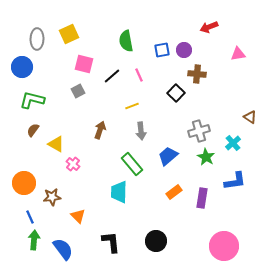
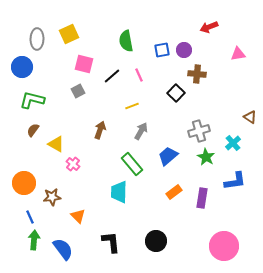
gray arrow: rotated 144 degrees counterclockwise
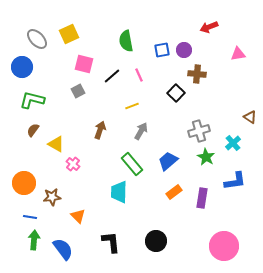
gray ellipse: rotated 45 degrees counterclockwise
blue trapezoid: moved 5 px down
blue line: rotated 56 degrees counterclockwise
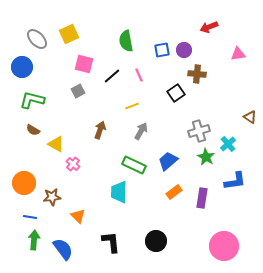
black square: rotated 12 degrees clockwise
brown semicircle: rotated 96 degrees counterclockwise
cyan cross: moved 5 px left, 1 px down
green rectangle: moved 2 px right, 1 px down; rotated 25 degrees counterclockwise
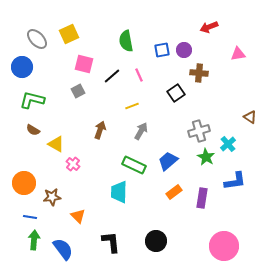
brown cross: moved 2 px right, 1 px up
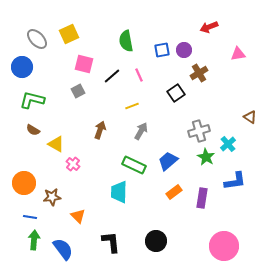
brown cross: rotated 36 degrees counterclockwise
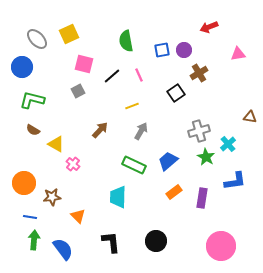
brown triangle: rotated 24 degrees counterclockwise
brown arrow: rotated 24 degrees clockwise
cyan trapezoid: moved 1 px left, 5 px down
pink circle: moved 3 px left
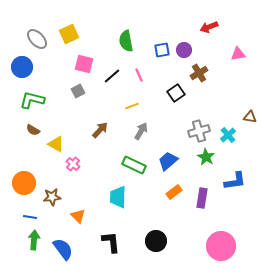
cyan cross: moved 9 px up
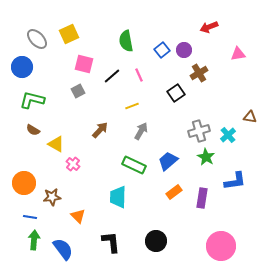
blue square: rotated 28 degrees counterclockwise
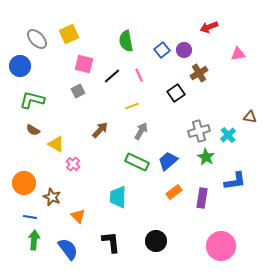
blue circle: moved 2 px left, 1 px up
green rectangle: moved 3 px right, 3 px up
brown star: rotated 30 degrees clockwise
blue semicircle: moved 5 px right
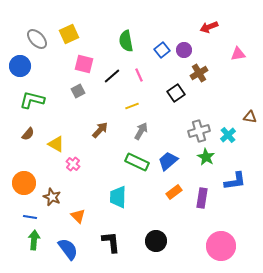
brown semicircle: moved 5 px left, 4 px down; rotated 80 degrees counterclockwise
